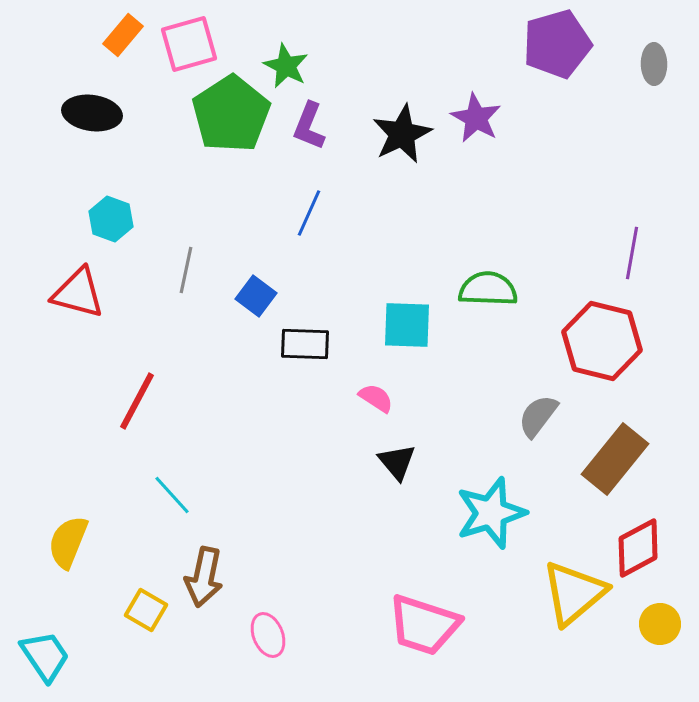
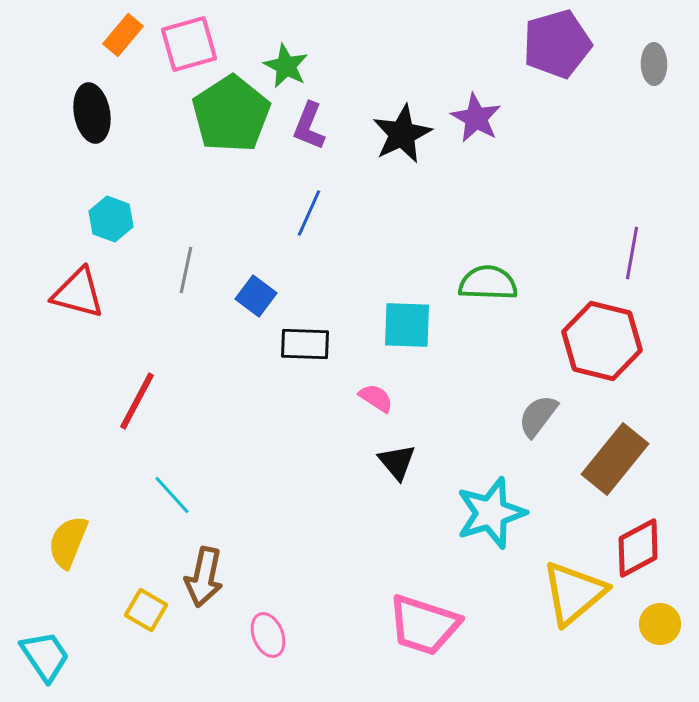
black ellipse: rotated 72 degrees clockwise
green semicircle: moved 6 px up
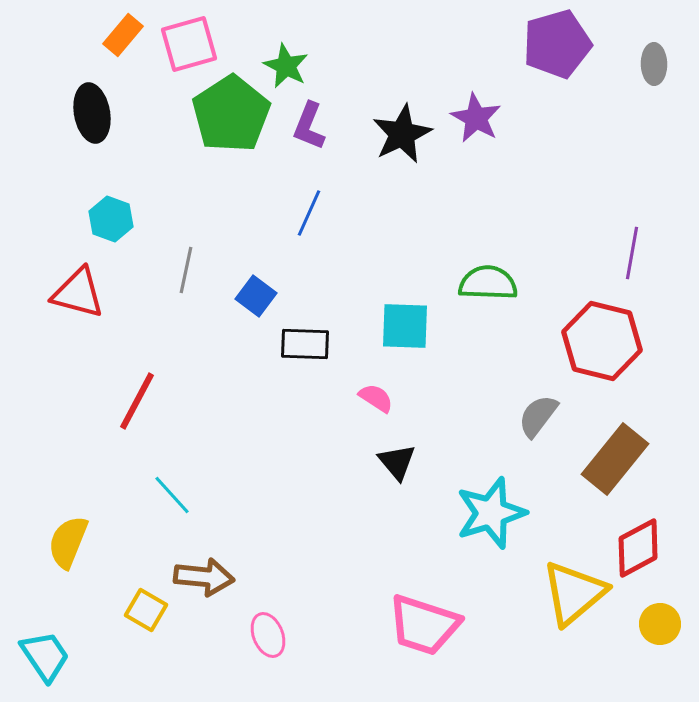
cyan square: moved 2 px left, 1 px down
brown arrow: rotated 96 degrees counterclockwise
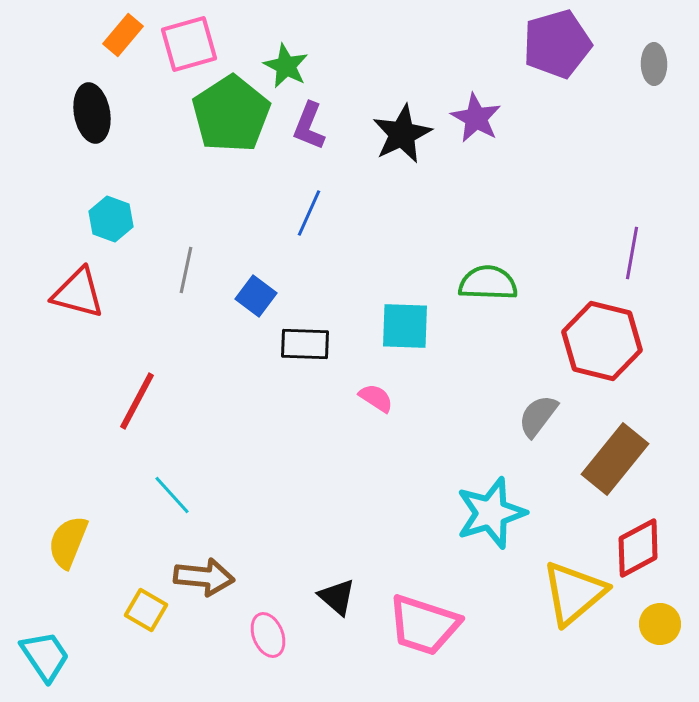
black triangle: moved 60 px left, 135 px down; rotated 9 degrees counterclockwise
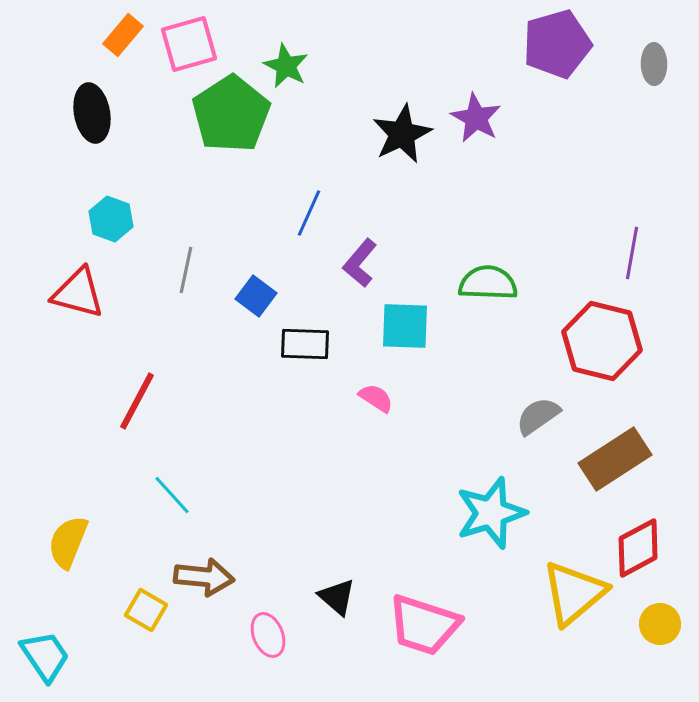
purple L-shape: moved 51 px right, 137 px down; rotated 18 degrees clockwise
gray semicircle: rotated 18 degrees clockwise
brown rectangle: rotated 18 degrees clockwise
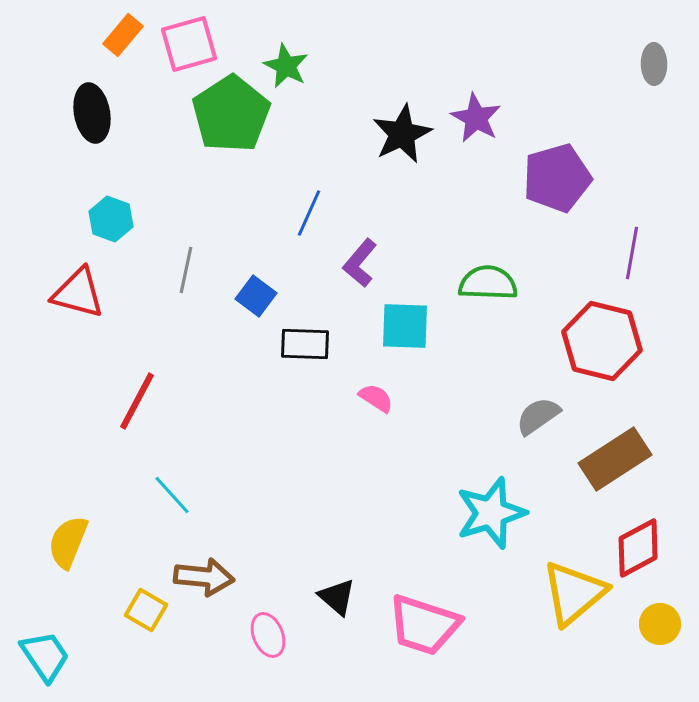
purple pentagon: moved 134 px down
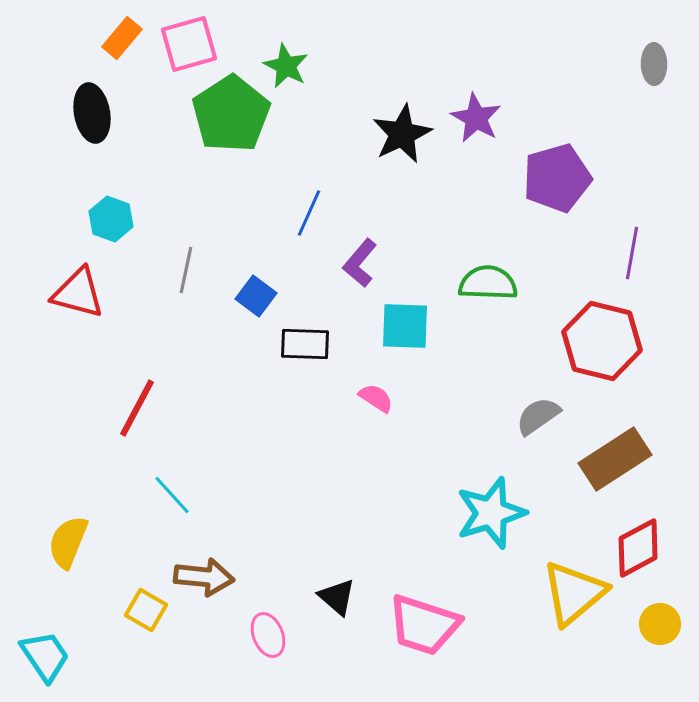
orange rectangle: moved 1 px left, 3 px down
red line: moved 7 px down
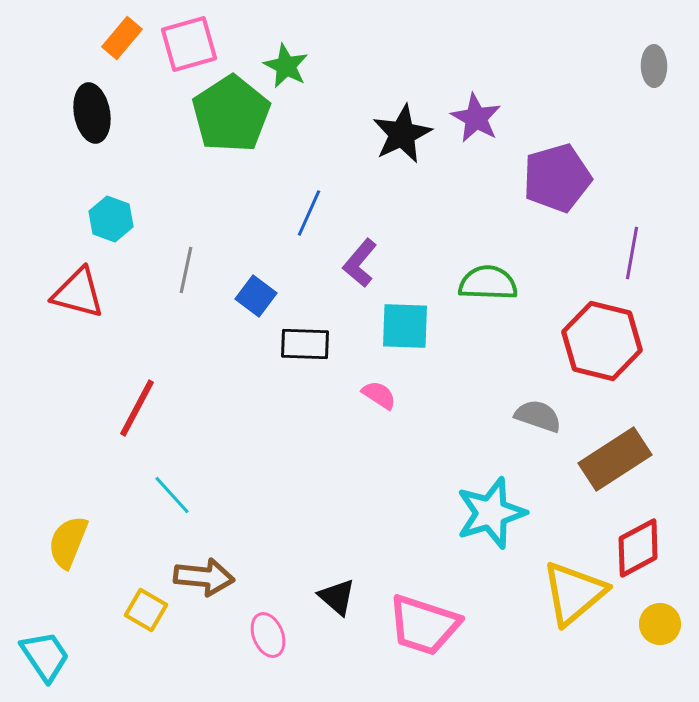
gray ellipse: moved 2 px down
pink semicircle: moved 3 px right, 3 px up
gray semicircle: rotated 54 degrees clockwise
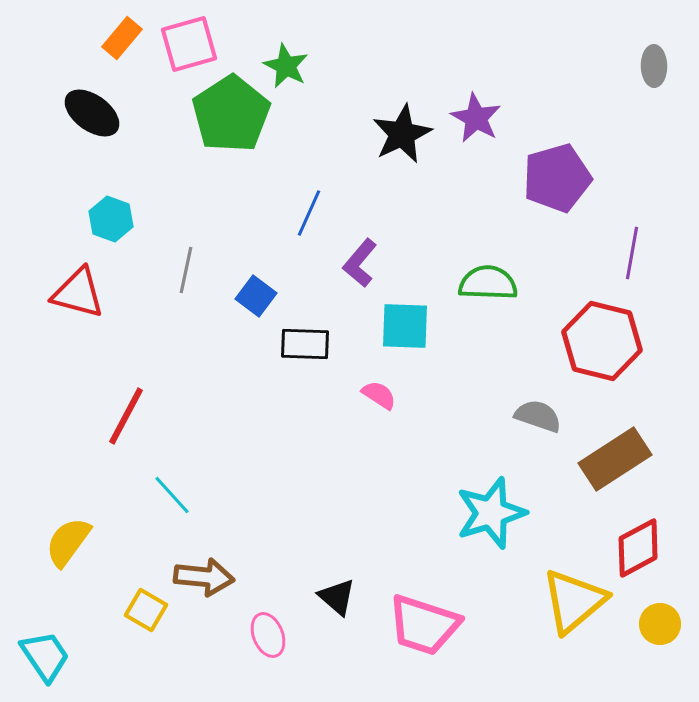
black ellipse: rotated 44 degrees counterclockwise
red line: moved 11 px left, 8 px down
yellow semicircle: rotated 14 degrees clockwise
yellow triangle: moved 8 px down
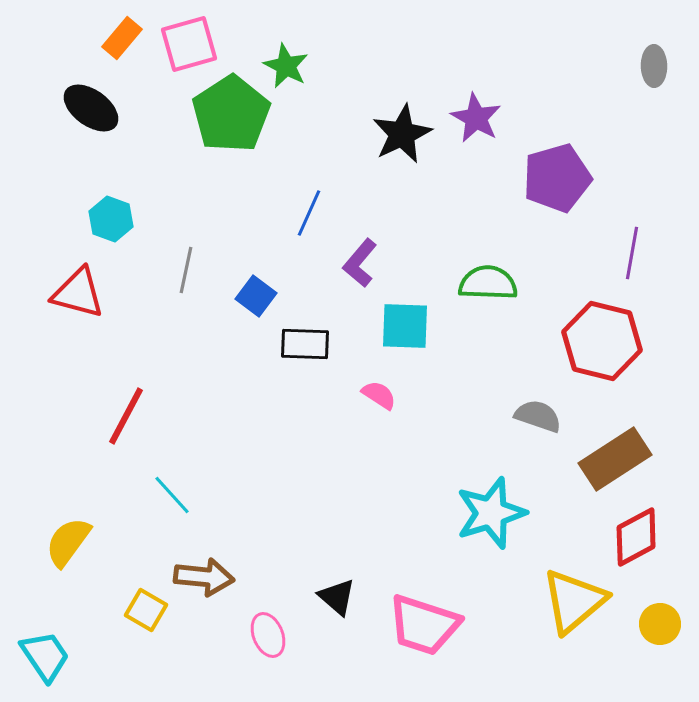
black ellipse: moved 1 px left, 5 px up
red diamond: moved 2 px left, 11 px up
